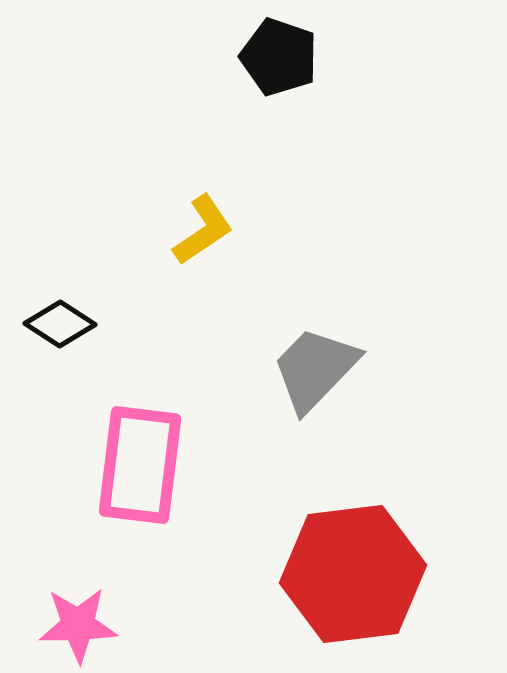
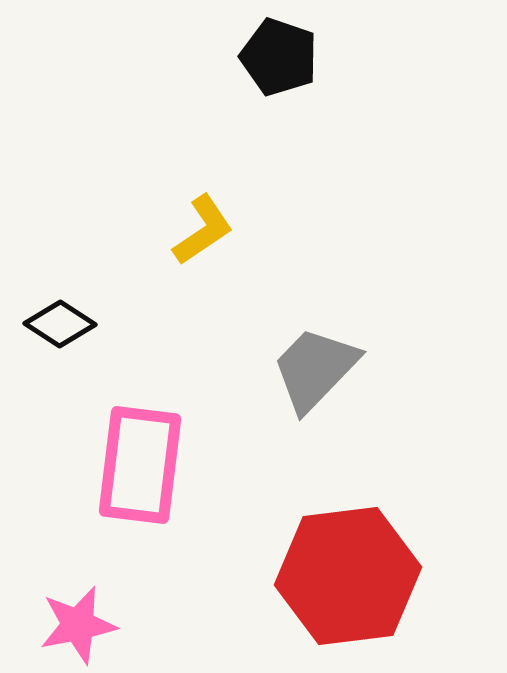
red hexagon: moved 5 px left, 2 px down
pink star: rotated 10 degrees counterclockwise
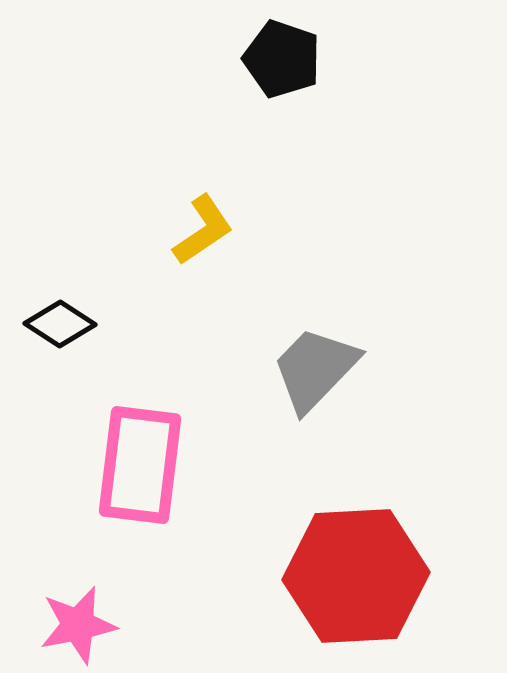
black pentagon: moved 3 px right, 2 px down
red hexagon: moved 8 px right; rotated 4 degrees clockwise
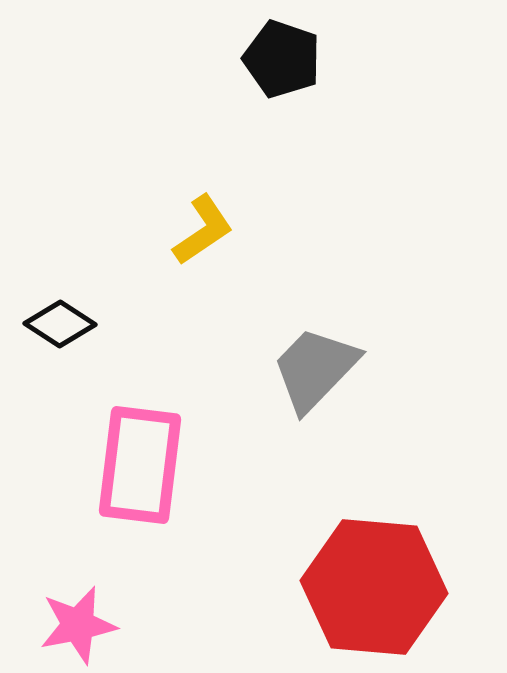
red hexagon: moved 18 px right, 11 px down; rotated 8 degrees clockwise
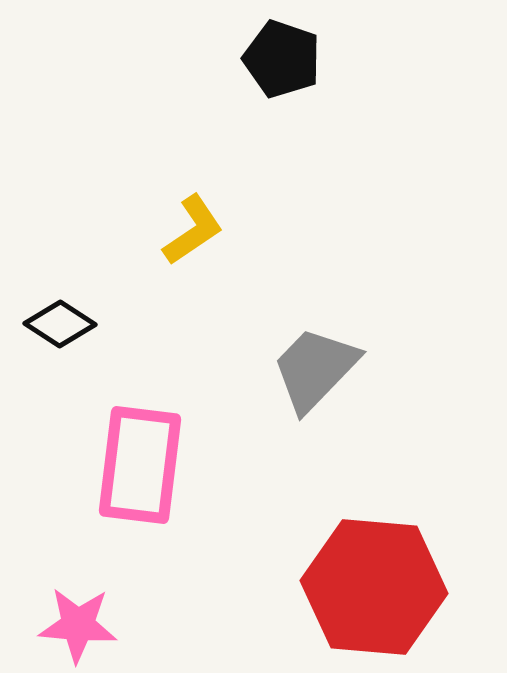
yellow L-shape: moved 10 px left
pink star: rotated 16 degrees clockwise
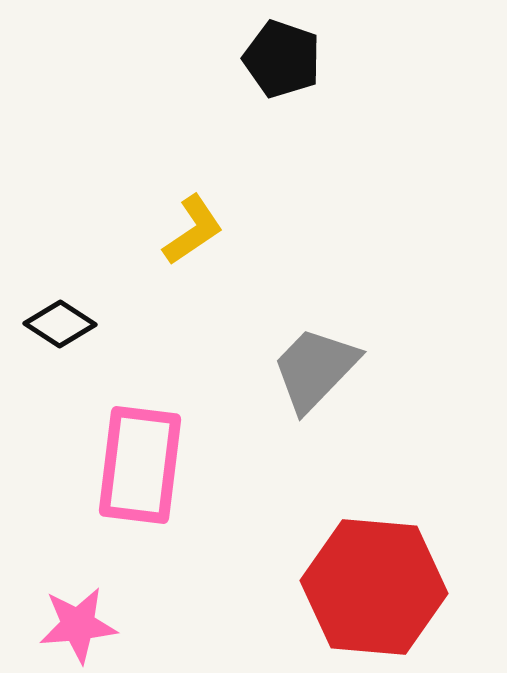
pink star: rotated 10 degrees counterclockwise
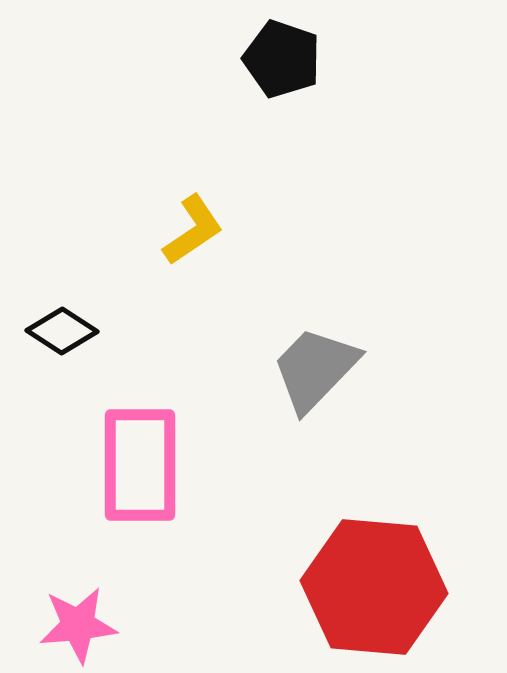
black diamond: moved 2 px right, 7 px down
pink rectangle: rotated 7 degrees counterclockwise
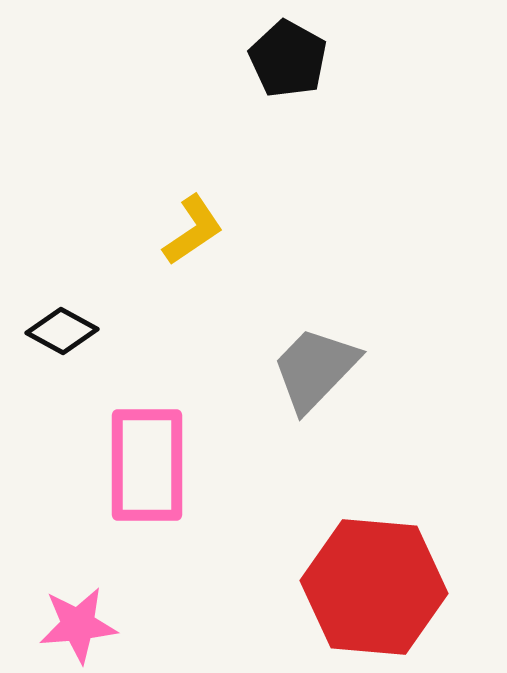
black pentagon: moved 6 px right; rotated 10 degrees clockwise
black diamond: rotated 4 degrees counterclockwise
pink rectangle: moved 7 px right
